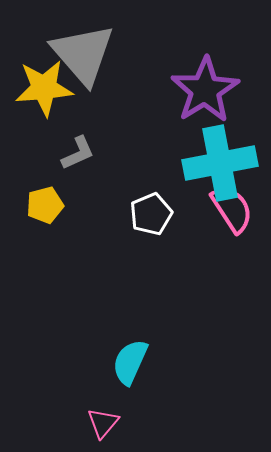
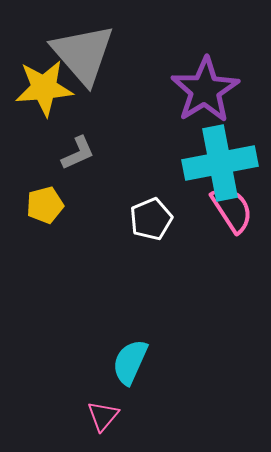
white pentagon: moved 5 px down
pink triangle: moved 7 px up
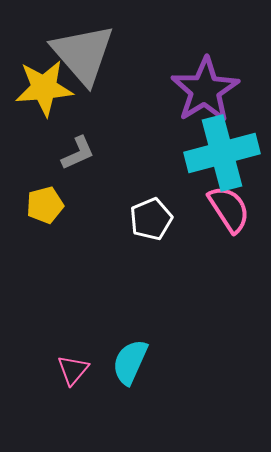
cyan cross: moved 2 px right, 10 px up; rotated 4 degrees counterclockwise
pink semicircle: moved 3 px left
pink triangle: moved 30 px left, 46 px up
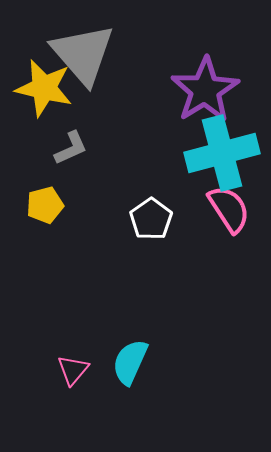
yellow star: rotated 18 degrees clockwise
gray L-shape: moved 7 px left, 5 px up
white pentagon: rotated 12 degrees counterclockwise
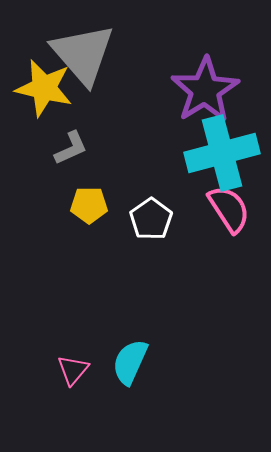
yellow pentagon: moved 44 px right; rotated 15 degrees clockwise
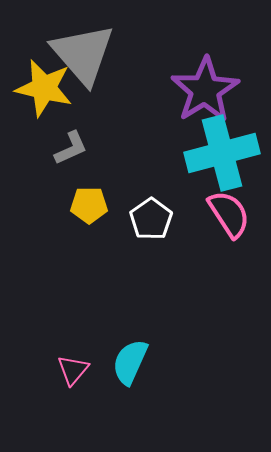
pink semicircle: moved 5 px down
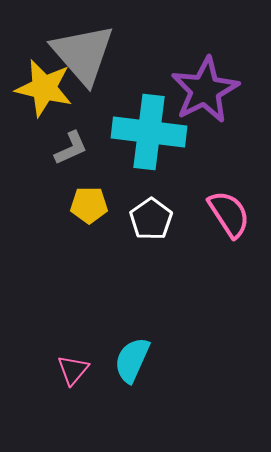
purple star: rotated 4 degrees clockwise
cyan cross: moved 73 px left, 21 px up; rotated 22 degrees clockwise
cyan semicircle: moved 2 px right, 2 px up
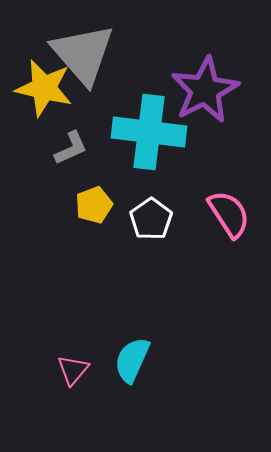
yellow pentagon: moved 5 px right; rotated 21 degrees counterclockwise
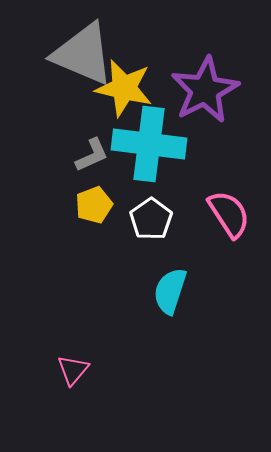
gray triangle: rotated 26 degrees counterclockwise
yellow star: moved 80 px right
cyan cross: moved 12 px down
gray L-shape: moved 21 px right, 7 px down
cyan semicircle: moved 38 px right, 69 px up; rotated 6 degrees counterclockwise
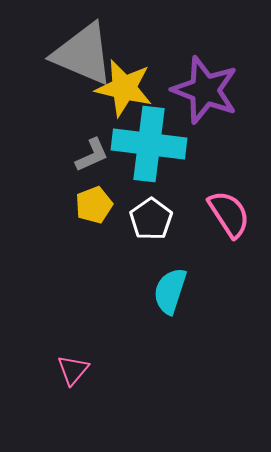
purple star: rotated 24 degrees counterclockwise
